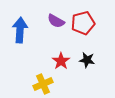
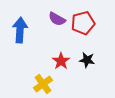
purple semicircle: moved 1 px right, 2 px up
yellow cross: rotated 12 degrees counterclockwise
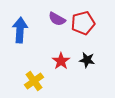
yellow cross: moved 9 px left, 3 px up
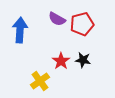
red pentagon: moved 1 px left, 1 px down
black star: moved 4 px left
yellow cross: moved 6 px right
